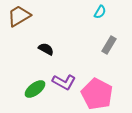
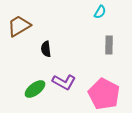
brown trapezoid: moved 10 px down
gray rectangle: rotated 30 degrees counterclockwise
black semicircle: rotated 126 degrees counterclockwise
pink pentagon: moved 7 px right
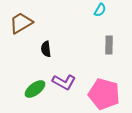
cyan semicircle: moved 2 px up
brown trapezoid: moved 2 px right, 3 px up
pink pentagon: rotated 12 degrees counterclockwise
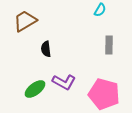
brown trapezoid: moved 4 px right, 2 px up
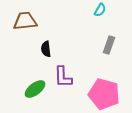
brown trapezoid: rotated 25 degrees clockwise
gray rectangle: rotated 18 degrees clockwise
purple L-shape: moved 1 px left, 5 px up; rotated 60 degrees clockwise
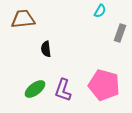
cyan semicircle: moved 1 px down
brown trapezoid: moved 2 px left, 2 px up
gray rectangle: moved 11 px right, 12 px up
purple L-shape: moved 13 px down; rotated 20 degrees clockwise
pink pentagon: moved 9 px up
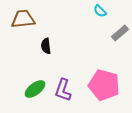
cyan semicircle: rotated 104 degrees clockwise
gray rectangle: rotated 30 degrees clockwise
black semicircle: moved 3 px up
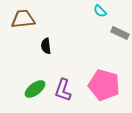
gray rectangle: rotated 66 degrees clockwise
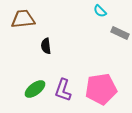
pink pentagon: moved 3 px left, 4 px down; rotated 24 degrees counterclockwise
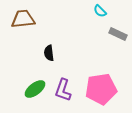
gray rectangle: moved 2 px left, 1 px down
black semicircle: moved 3 px right, 7 px down
